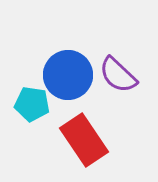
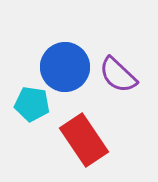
blue circle: moved 3 px left, 8 px up
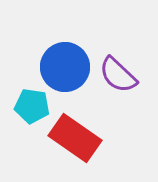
cyan pentagon: moved 2 px down
red rectangle: moved 9 px left, 2 px up; rotated 21 degrees counterclockwise
